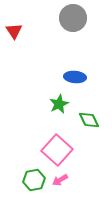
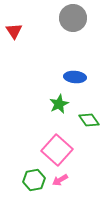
green diamond: rotated 10 degrees counterclockwise
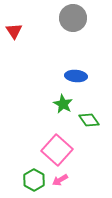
blue ellipse: moved 1 px right, 1 px up
green star: moved 4 px right; rotated 18 degrees counterclockwise
green hexagon: rotated 20 degrees counterclockwise
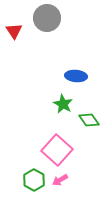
gray circle: moved 26 px left
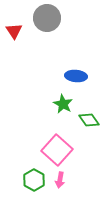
pink arrow: rotated 49 degrees counterclockwise
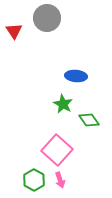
pink arrow: rotated 28 degrees counterclockwise
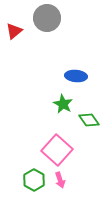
red triangle: rotated 24 degrees clockwise
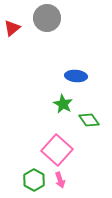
red triangle: moved 2 px left, 3 px up
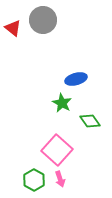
gray circle: moved 4 px left, 2 px down
red triangle: moved 1 px right; rotated 42 degrees counterclockwise
blue ellipse: moved 3 px down; rotated 20 degrees counterclockwise
green star: moved 1 px left, 1 px up
green diamond: moved 1 px right, 1 px down
pink arrow: moved 1 px up
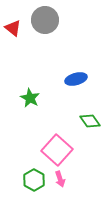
gray circle: moved 2 px right
green star: moved 32 px left, 5 px up
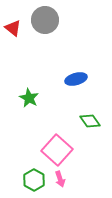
green star: moved 1 px left
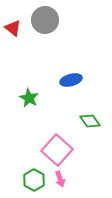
blue ellipse: moved 5 px left, 1 px down
